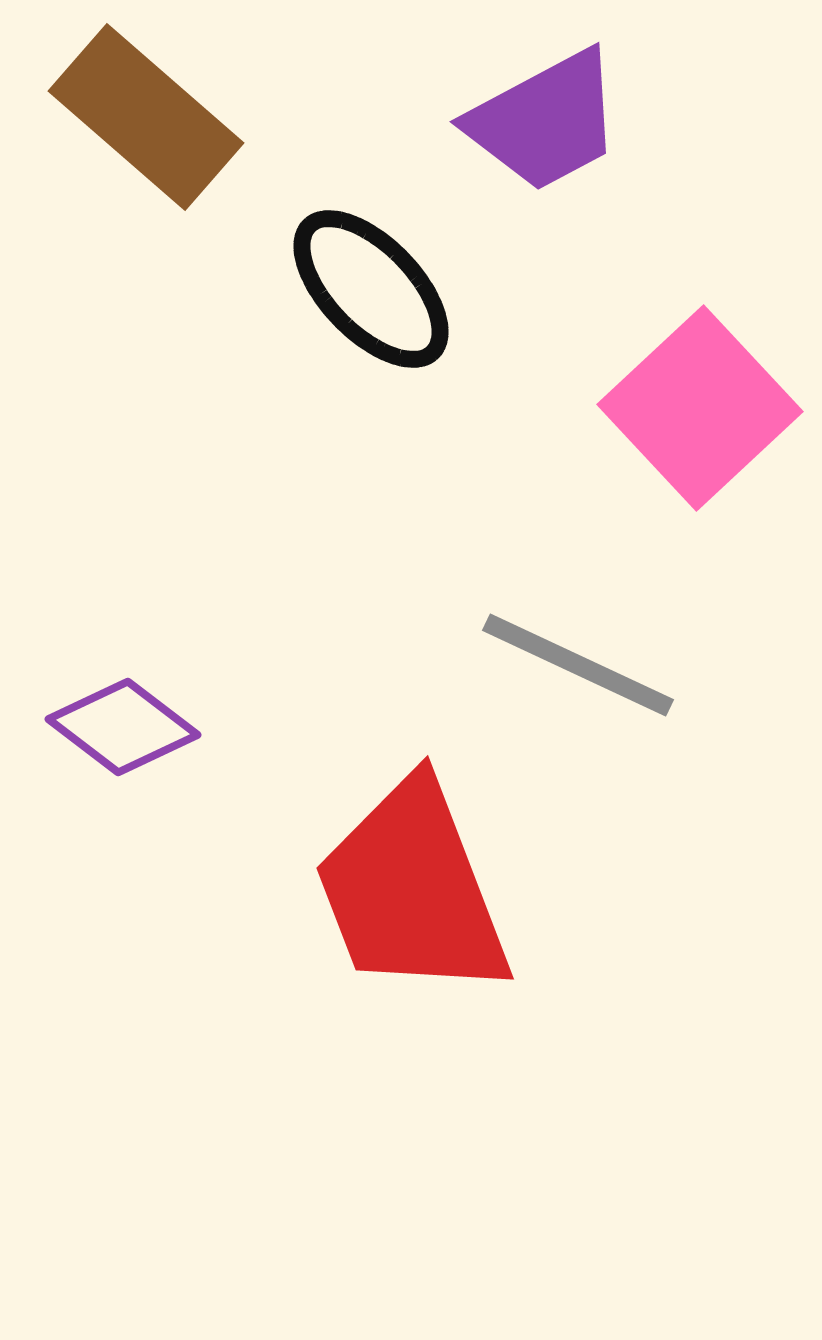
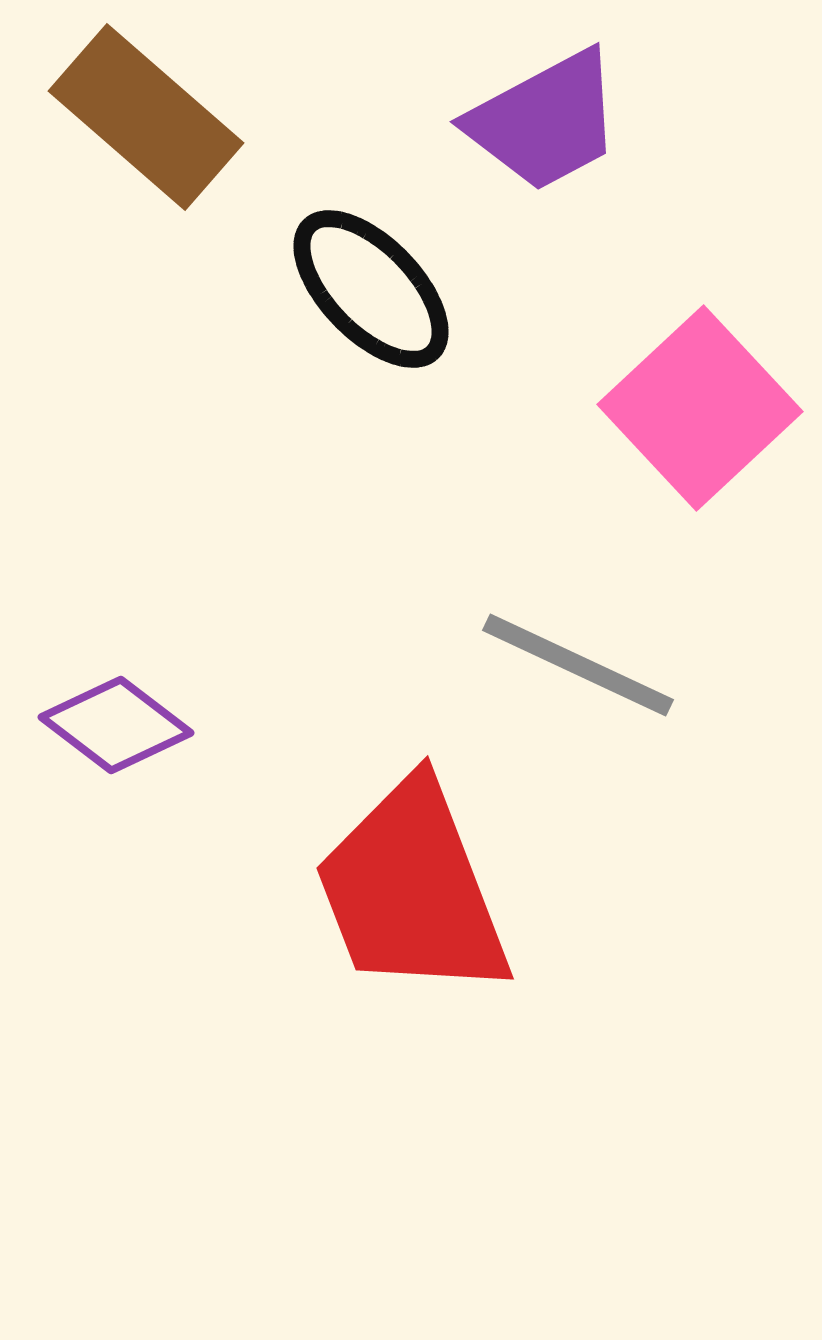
purple diamond: moved 7 px left, 2 px up
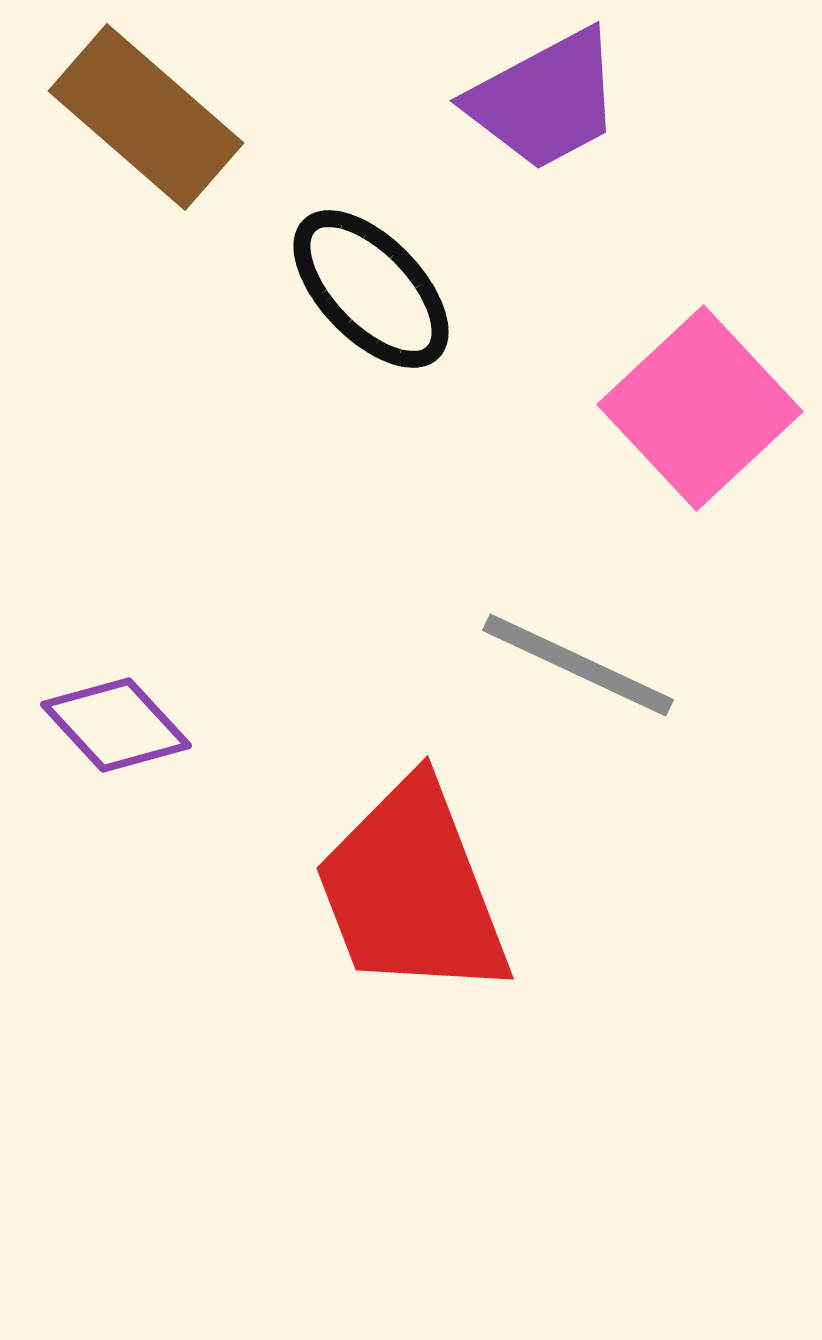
purple trapezoid: moved 21 px up
purple diamond: rotated 10 degrees clockwise
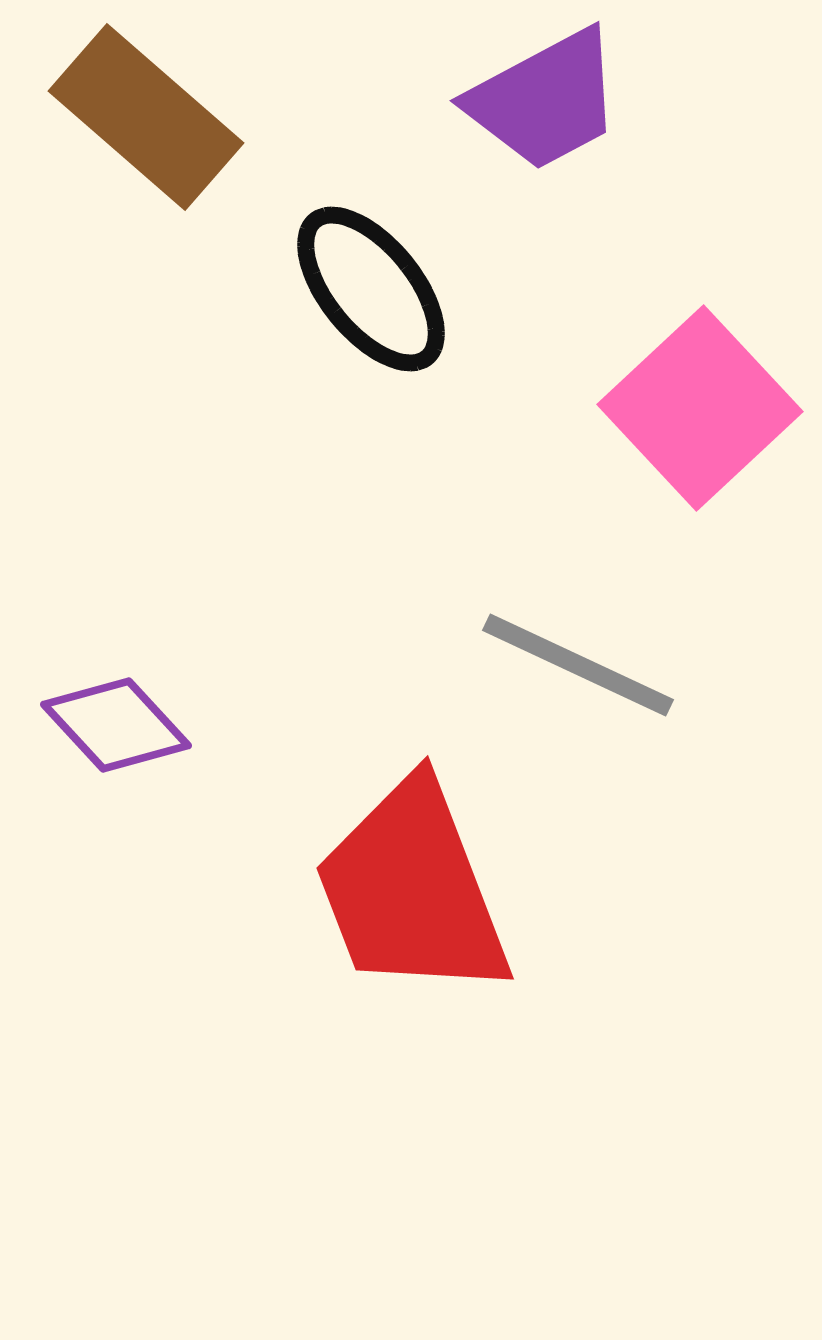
black ellipse: rotated 5 degrees clockwise
